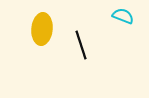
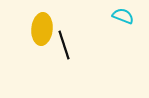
black line: moved 17 px left
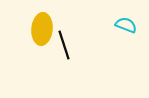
cyan semicircle: moved 3 px right, 9 px down
